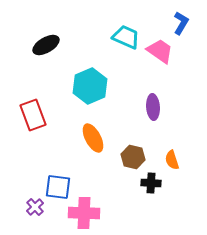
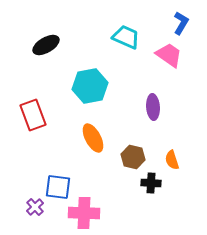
pink trapezoid: moved 9 px right, 4 px down
cyan hexagon: rotated 12 degrees clockwise
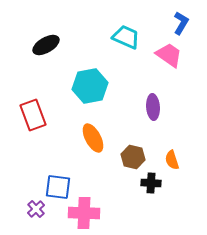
purple cross: moved 1 px right, 2 px down
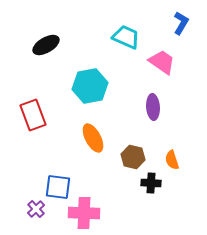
pink trapezoid: moved 7 px left, 7 px down
